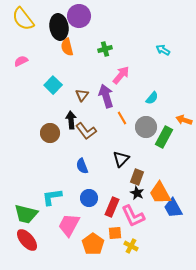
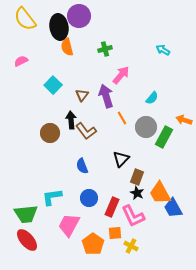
yellow semicircle: moved 2 px right
green trapezoid: rotated 20 degrees counterclockwise
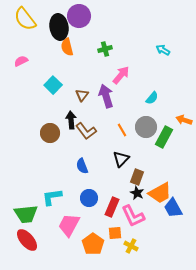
orange line: moved 12 px down
orange trapezoid: rotated 90 degrees counterclockwise
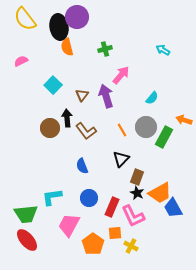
purple circle: moved 2 px left, 1 px down
black arrow: moved 4 px left, 2 px up
brown circle: moved 5 px up
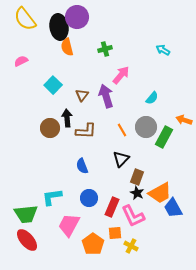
brown L-shape: rotated 50 degrees counterclockwise
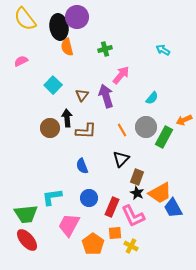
orange arrow: rotated 42 degrees counterclockwise
